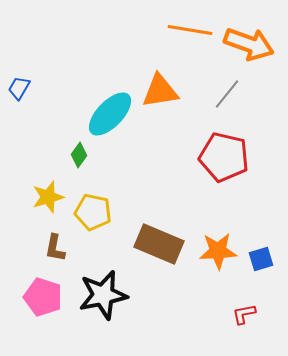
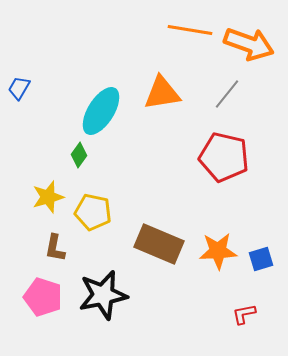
orange triangle: moved 2 px right, 2 px down
cyan ellipse: moved 9 px left, 3 px up; rotated 12 degrees counterclockwise
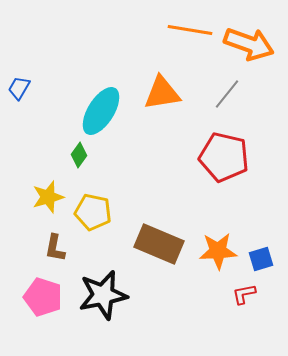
red L-shape: moved 20 px up
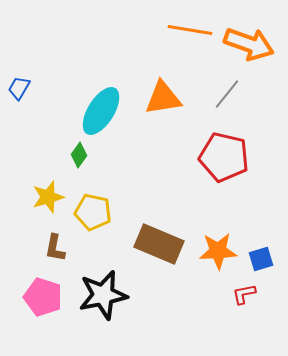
orange triangle: moved 1 px right, 5 px down
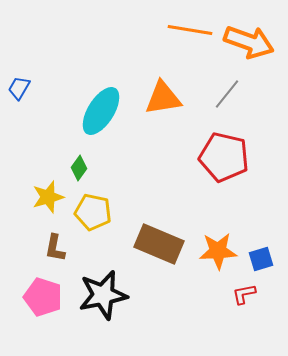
orange arrow: moved 2 px up
green diamond: moved 13 px down
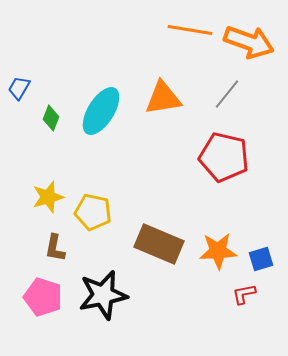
green diamond: moved 28 px left, 50 px up; rotated 15 degrees counterclockwise
